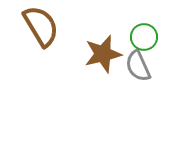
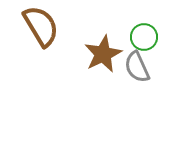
brown star: rotated 12 degrees counterclockwise
gray semicircle: moved 1 px left, 1 px down
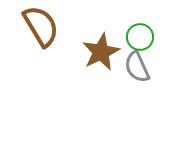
green circle: moved 4 px left
brown star: moved 2 px left, 2 px up
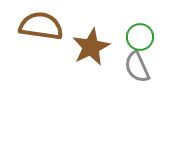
brown semicircle: rotated 51 degrees counterclockwise
brown star: moved 10 px left, 5 px up
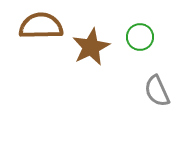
brown semicircle: rotated 9 degrees counterclockwise
gray semicircle: moved 20 px right, 24 px down
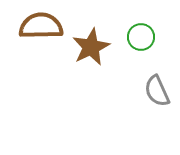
green circle: moved 1 px right
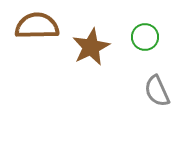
brown semicircle: moved 4 px left
green circle: moved 4 px right
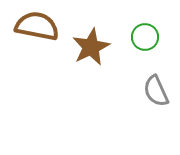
brown semicircle: rotated 12 degrees clockwise
gray semicircle: moved 1 px left
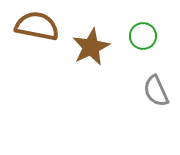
green circle: moved 2 px left, 1 px up
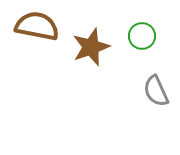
green circle: moved 1 px left
brown star: rotated 6 degrees clockwise
